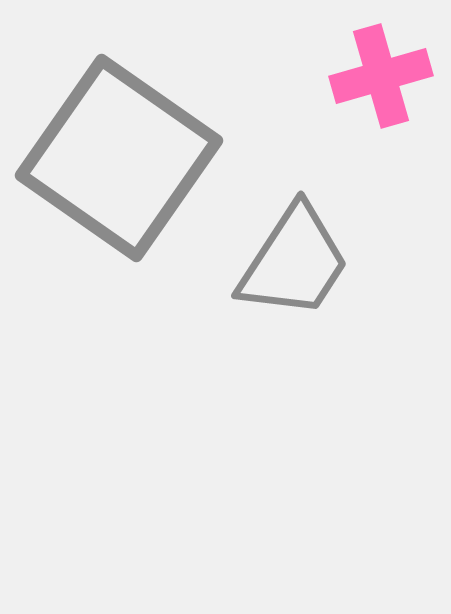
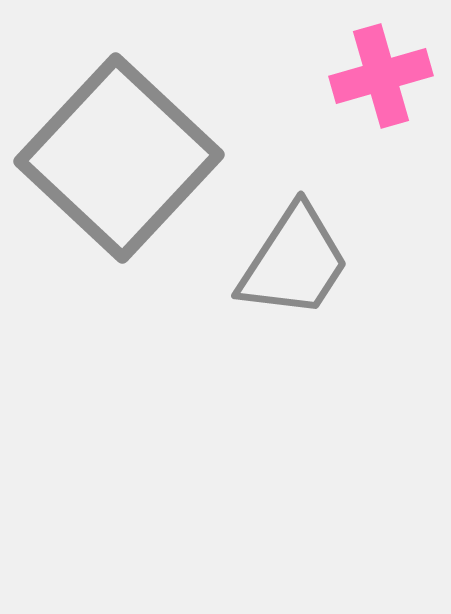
gray square: rotated 8 degrees clockwise
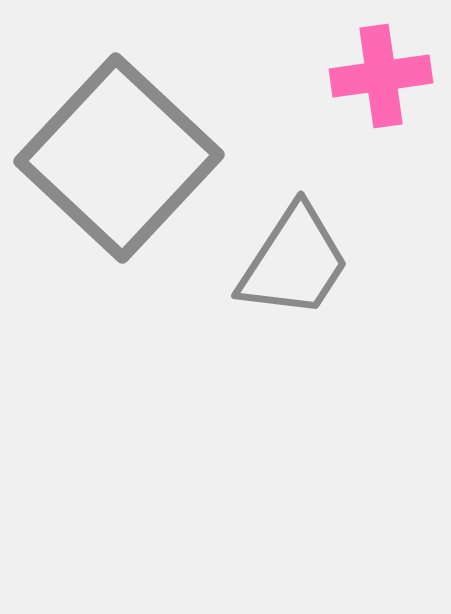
pink cross: rotated 8 degrees clockwise
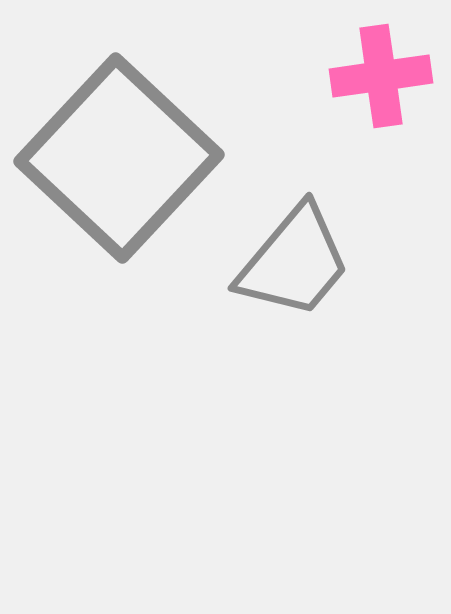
gray trapezoid: rotated 7 degrees clockwise
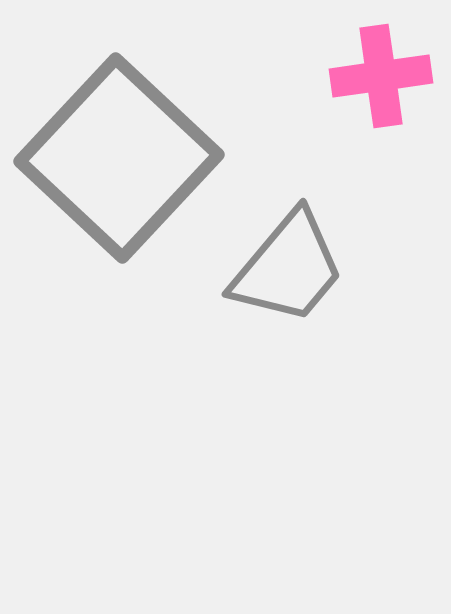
gray trapezoid: moved 6 px left, 6 px down
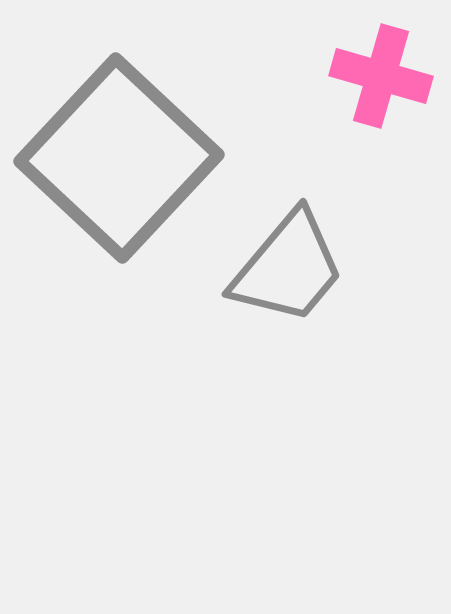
pink cross: rotated 24 degrees clockwise
